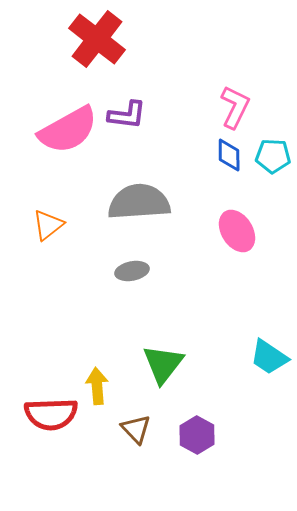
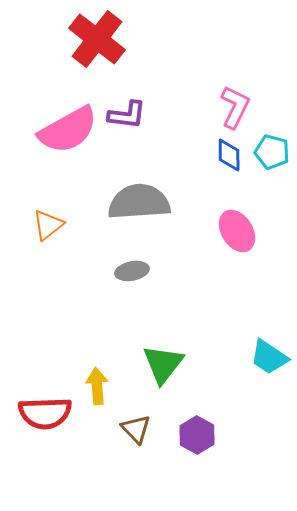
cyan pentagon: moved 1 px left, 4 px up; rotated 12 degrees clockwise
red semicircle: moved 6 px left, 1 px up
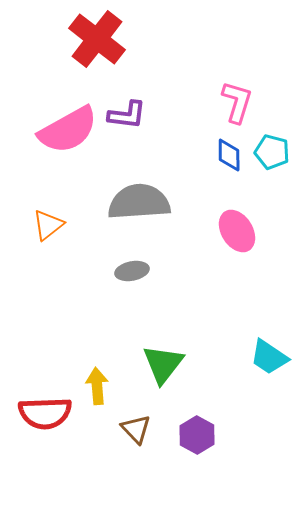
pink L-shape: moved 2 px right, 5 px up; rotated 9 degrees counterclockwise
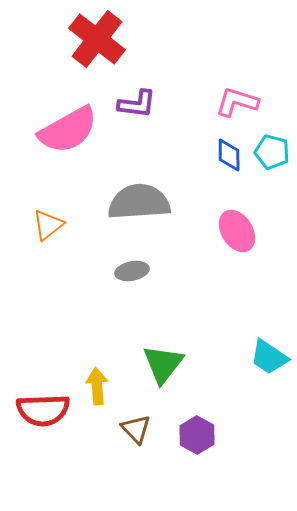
pink L-shape: rotated 90 degrees counterclockwise
purple L-shape: moved 10 px right, 11 px up
red semicircle: moved 2 px left, 3 px up
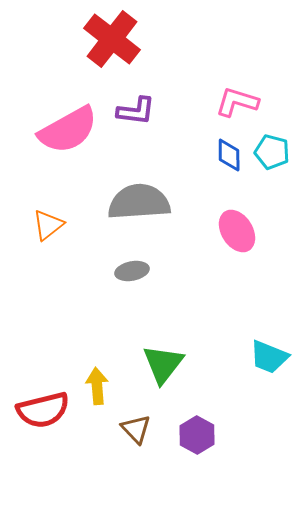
red cross: moved 15 px right
purple L-shape: moved 1 px left, 7 px down
cyan trapezoid: rotated 12 degrees counterclockwise
red semicircle: rotated 12 degrees counterclockwise
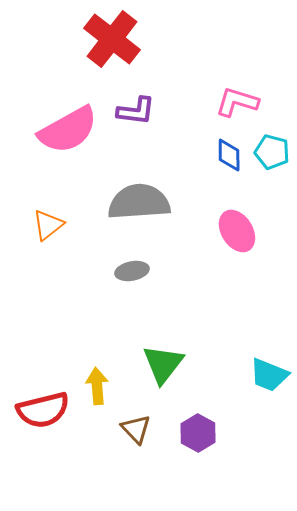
cyan trapezoid: moved 18 px down
purple hexagon: moved 1 px right, 2 px up
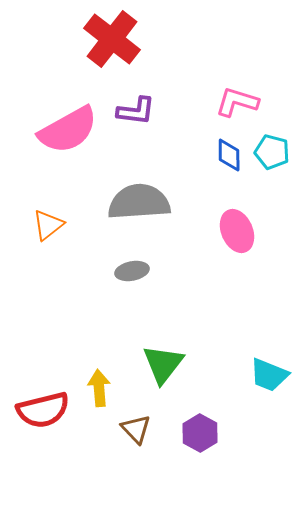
pink ellipse: rotated 9 degrees clockwise
yellow arrow: moved 2 px right, 2 px down
purple hexagon: moved 2 px right
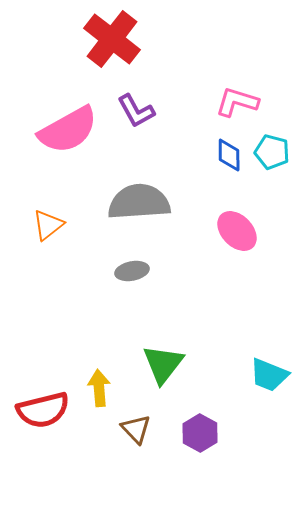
purple L-shape: rotated 54 degrees clockwise
pink ellipse: rotated 21 degrees counterclockwise
